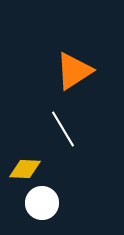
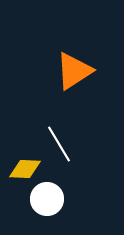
white line: moved 4 px left, 15 px down
white circle: moved 5 px right, 4 px up
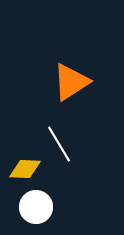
orange triangle: moved 3 px left, 11 px down
white circle: moved 11 px left, 8 px down
